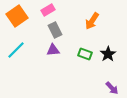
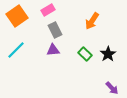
green rectangle: rotated 24 degrees clockwise
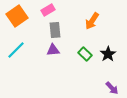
gray rectangle: rotated 21 degrees clockwise
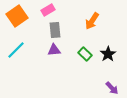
purple triangle: moved 1 px right
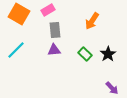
orange square: moved 2 px right, 2 px up; rotated 25 degrees counterclockwise
